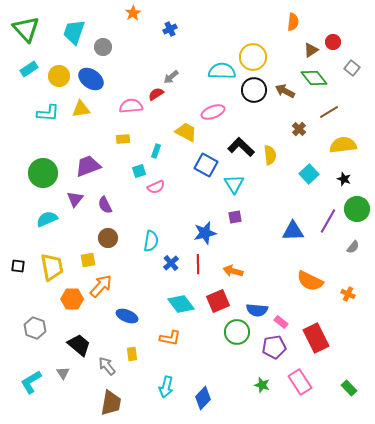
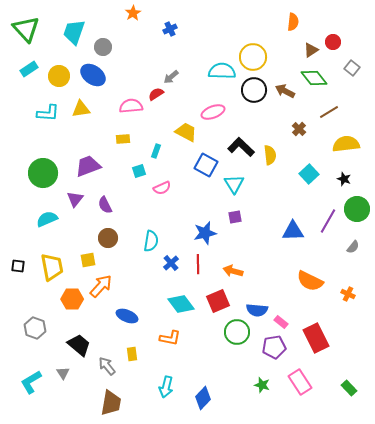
blue ellipse at (91, 79): moved 2 px right, 4 px up
yellow semicircle at (343, 145): moved 3 px right, 1 px up
pink semicircle at (156, 187): moved 6 px right, 1 px down
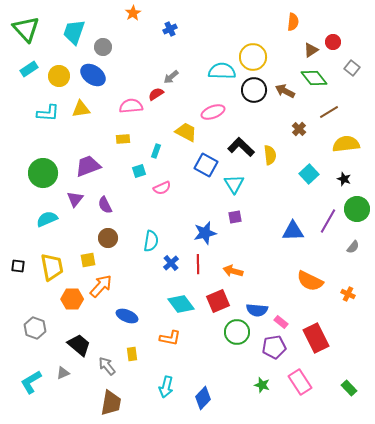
gray triangle at (63, 373): rotated 40 degrees clockwise
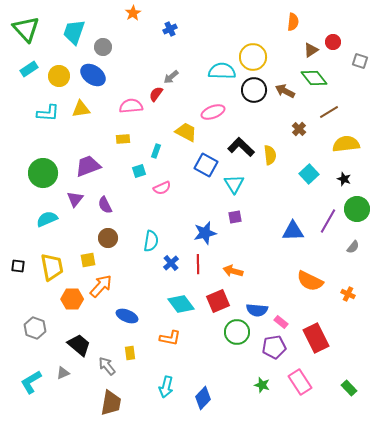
gray square at (352, 68): moved 8 px right, 7 px up; rotated 21 degrees counterclockwise
red semicircle at (156, 94): rotated 21 degrees counterclockwise
yellow rectangle at (132, 354): moved 2 px left, 1 px up
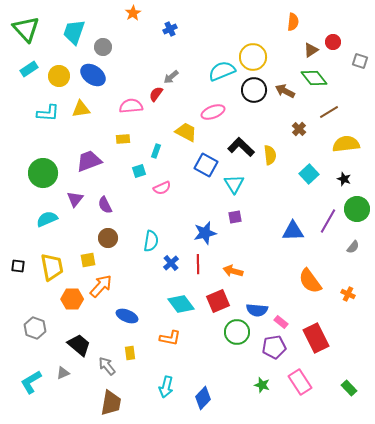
cyan semicircle at (222, 71): rotated 24 degrees counterclockwise
purple trapezoid at (88, 166): moved 1 px right, 5 px up
orange semicircle at (310, 281): rotated 28 degrees clockwise
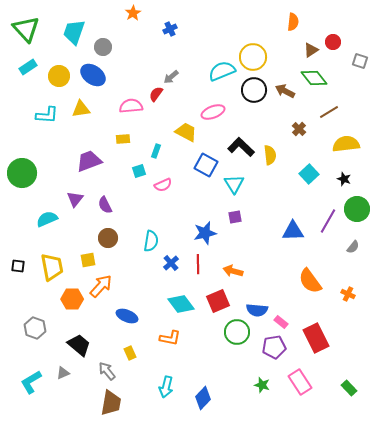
cyan rectangle at (29, 69): moved 1 px left, 2 px up
cyan L-shape at (48, 113): moved 1 px left, 2 px down
green circle at (43, 173): moved 21 px left
pink semicircle at (162, 188): moved 1 px right, 3 px up
yellow rectangle at (130, 353): rotated 16 degrees counterclockwise
gray arrow at (107, 366): moved 5 px down
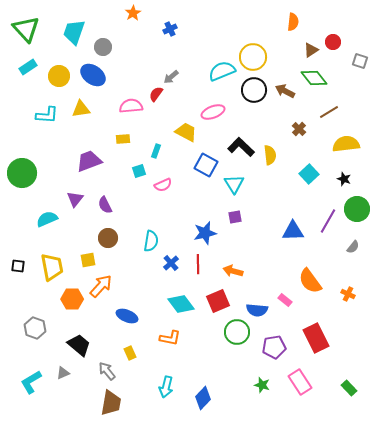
pink rectangle at (281, 322): moved 4 px right, 22 px up
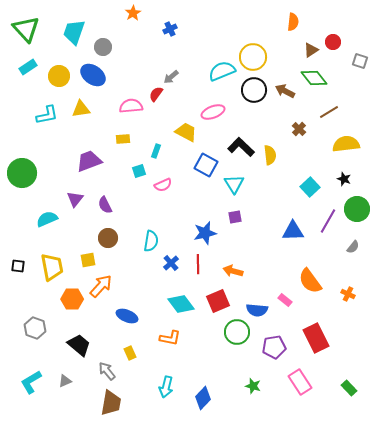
cyan L-shape at (47, 115): rotated 15 degrees counterclockwise
cyan square at (309, 174): moved 1 px right, 13 px down
gray triangle at (63, 373): moved 2 px right, 8 px down
green star at (262, 385): moved 9 px left, 1 px down
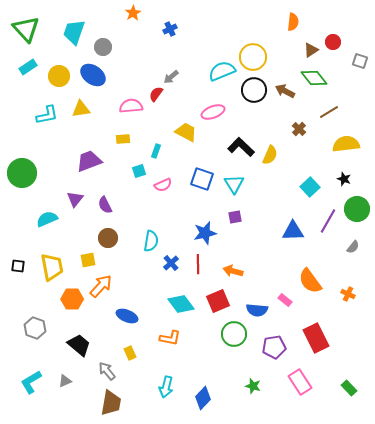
yellow semicircle at (270, 155): rotated 30 degrees clockwise
blue square at (206, 165): moved 4 px left, 14 px down; rotated 10 degrees counterclockwise
green circle at (237, 332): moved 3 px left, 2 px down
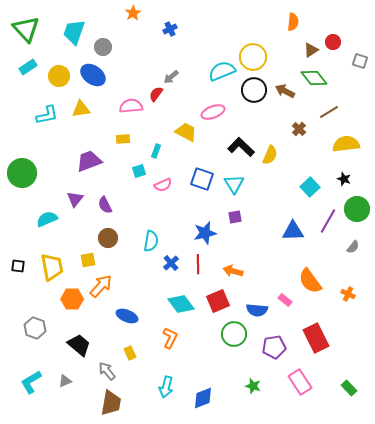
orange L-shape at (170, 338): rotated 75 degrees counterclockwise
blue diamond at (203, 398): rotated 25 degrees clockwise
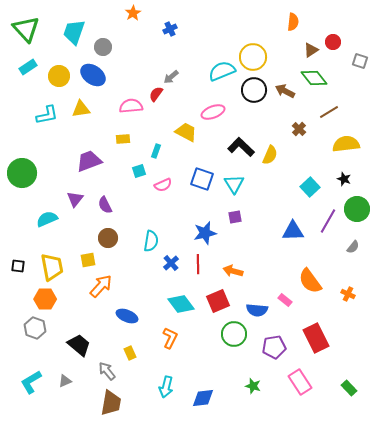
orange hexagon at (72, 299): moved 27 px left
blue diamond at (203, 398): rotated 15 degrees clockwise
